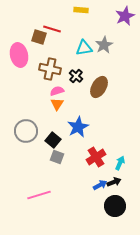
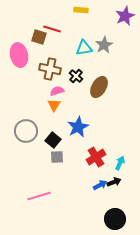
orange triangle: moved 3 px left, 1 px down
gray square: rotated 24 degrees counterclockwise
pink line: moved 1 px down
black circle: moved 13 px down
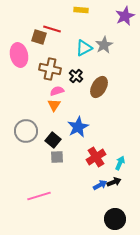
cyan triangle: rotated 18 degrees counterclockwise
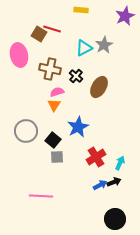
brown square: moved 3 px up; rotated 14 degrees clockwise
pink semicircle: moved 1 px down
pink line: moved 2 px right; rotated 20 degrees clockwise
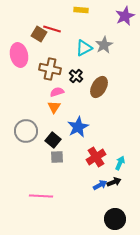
orange triangle: moved 2 px down
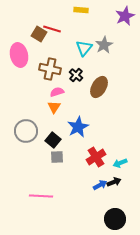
cyan triangle: rotated 24 degrees counterclockwise
black cross: moved 1 px up
cyan arrow: rotated 136 degrees counterclockwise
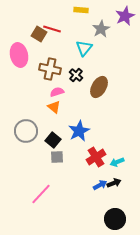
gray star: moved 3 px left, 16 px up
orange triangle: rotated 24 degrees counterclockwise
blue star: moved 1 px right, 4 px down
cyan arrow: moved 3 px left, 1 px up
black arrow: moved 1 px down
pink line: moved 2 px up; rotated 50 degrees counterclockwise
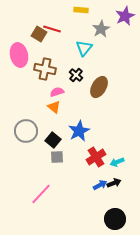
brown cross: moved 5 px left
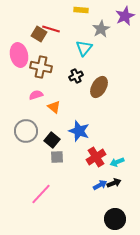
red line: moved 1 px left
brown cross: moved 4 px left, 2 px up
black cross: moved 1 px down; rotated 24 degrees clockwise
pink semicircle: moved 21 px left, 3 px down
blue star: rotated 25 degrees counterclockwise
black square: moved 1 px left
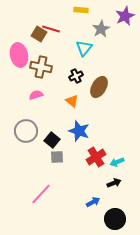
orange triangle: moved 18 px right, 6 px up
blue arrow: moved 7 px left, 17 px down
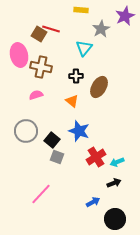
black cross: rotated 24 degrees clockwise
gray square: rotated 24 degrees clockwise
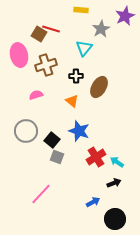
brown cross: moved 5 px right, 2 px up; rotated 30 degrees counterclockwise
cyan arrow: rotated 56 degrees clockwise
